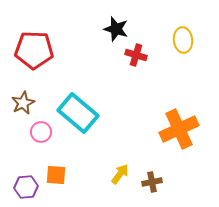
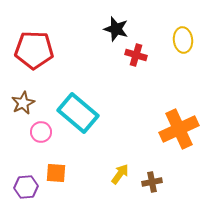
orange square: moved 2 px up
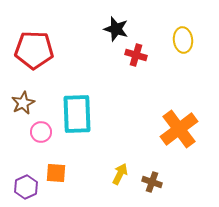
cyan rectangle: moved 1 px left, 1 px down; rotated 48 degrees clockwise
orange cross: rotated 12 degrees counterclockwise
yellow arrow: rotated 10 degrees counterclockwise
brown cross: rotated 30 degrees clockwise
purple hexagon: rotated 20 degrees counterclockwise
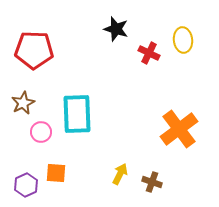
red cross: moved 13 px right, 2 px up; rotated 10 degrees clockwise
purple hexagon: moved 2 px up
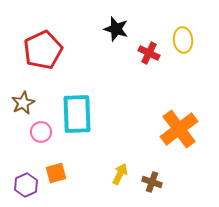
red pentagon: moved 9 px right; rotated 27 degrees counterclockwise
orange square: rotated 20 degrees counterclockwise
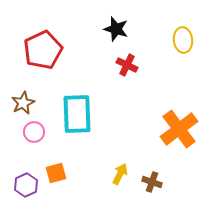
red cross: moved 22 px left, 12 px down
pink circle: moved 7 px left
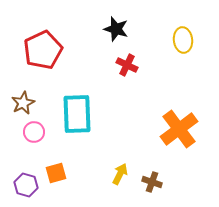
purple hexagon: rotated 20 degrees counterclockwise
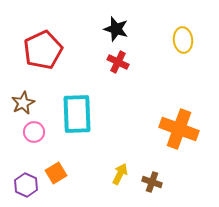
red cross: moved 9 px left, 3 px up
orange cross: rotated 33 degrees counterclockwise
orange square: rotated 15 degrees counterclockwise
purple hexagon: rotated 10 degrees clockwise
